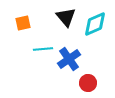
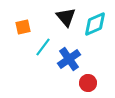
orange square: moved 4 px down
cyan line: moved 2 px up; rotated 48 degrees counterclockwise
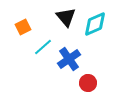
orange square: rotated 14 degrees counterclockwise
cyan line: rotated 12 degrees clockwise
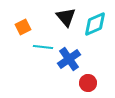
cyan line: rotated 48 degrees clockwise
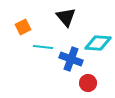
cyan diamond: moved 3 px right, 19 px down; rotated 28 degrees clockwise
blue cross: moved 2 px right; rotated 35 degrees counterclockwise
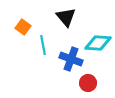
orange square: rotated 28 degrees counterclockwise
cyan line: moved 2 px up; rotated 72 degrees clockwise
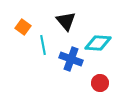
black triangle: moved 4 px down
red circle: moved 12 px right
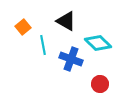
black triangle: rotated 20 degrees counterclockwise
orange square: rotated 14 degrees clockwise
cyan diamond: rotated 40 degrees clockwise
red circle: moved 1 px down
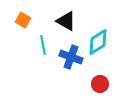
orange square: moved 7 px up; rotated 21 degrees counterclockwise
cyan diamond: moved 1 px up; rotated 76 degrees counterclockwise
blue cross: moved 2 px up
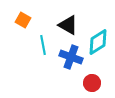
black triangle: moved 2 px right, 4 px down
red circle: moved 8 px left, 1 px up
